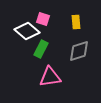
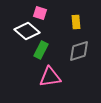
pink square: moved 3 px left, 6 px up
green rectangle: moved 1 px down
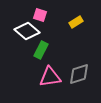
pink square: moved 2 px down
yellow rectangle: rotated 64 degrees clockwise
gray diamond: moved 23 px down
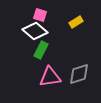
white diamond: moved 8 px right
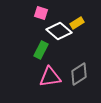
pink square: moved 1 px right, 2 px up
yellow rectangle: moved 1 px right, 1 px down
white diamond: moved 24 px right
gray diamond: rotated 15 degrees counterclockwise
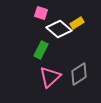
white diamond: moved 2 px up
pink triangle: rotated 35 degrees counterclockwise
